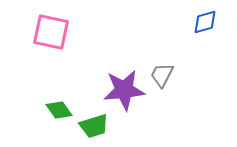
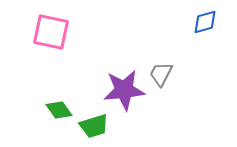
gray trapezoid: moved 1 px left, 1 px up
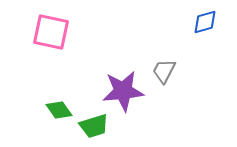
gray trapezoid: moved 3 px right, 3 px up
purple star: moved 1 px left, 1 px down
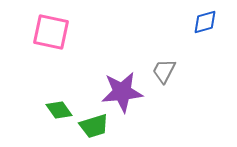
purple star: moved 1 px left, 1 px down
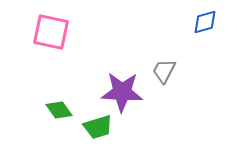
purple star: rotated 9 degrees clockwise
green trapezoid: moved 4 px right, 1 px down
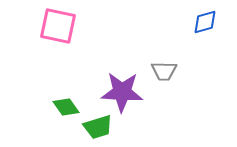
pink square: moved 7 px right, 6 px up
gray trapezoid: rotated 116 degrees counterclockwise
green diamond: moved 7 px right, 3 px up
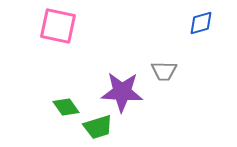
blue diamond: moved 4 px left, 1 px down
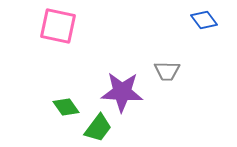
blue diamond: moved 3 px right, 3 px up; rotated 68 degrees clockwise
gray trapezoid: moved 3 px right
green trapezoid: moved 1 px down; rotated 36 degrees counterclockwise
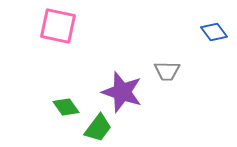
blue diamond: moved 10 px right, 12 px down
purple star: rotated 15 degrees clockwise
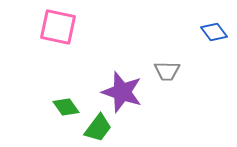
pink square: moved 1 px down
